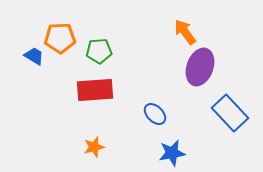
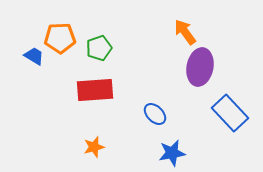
green pentagon: moved 3 px up; rotated 15 degrees counterclockwise
purple ellipse: rotated 9 degrees counterclockwise
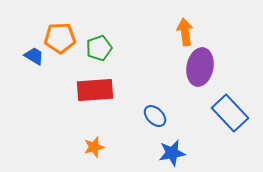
orange arrow: rotated 28 degrees clockwise
blue ellipse: moved 2 px down
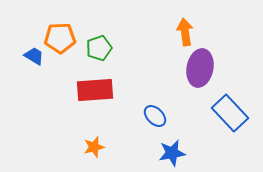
purple ellipse: moved 1 px down
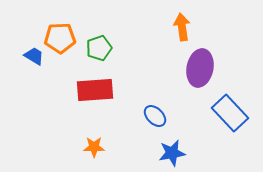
orange arrow: moved 3 px left, 5 px up
orange star: rotated 15 degrees clockwise
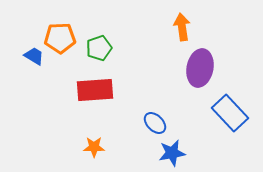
blue ellipse: moved 7 px down
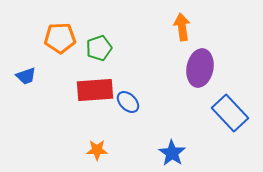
blue trapezoid: moved 8 px left, 20 px down; rotated 130 degrees clockwise
blue ellipse: moved 27 px left, 21 px up
orange star: moved 3 px right, 3 px down
blue star: rotated 28 degrees counterclockwise
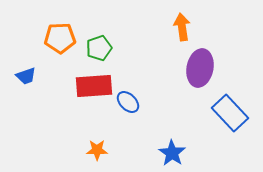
red rectangle: moved 1 px left, 4 px up
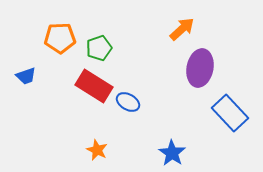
orange arrow: moved 2 px down; rotated 56 degrees clockwise
red rectangle: rotated 36 degrees clockwise
blue ellipse: rotated 15 degrees counterclockwise
orange star: rotated 25 degrees clockwise
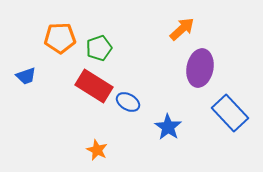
blue star: moved 4 px left, 26 px up
